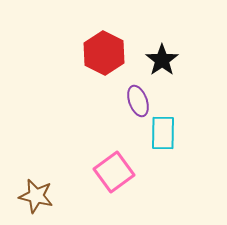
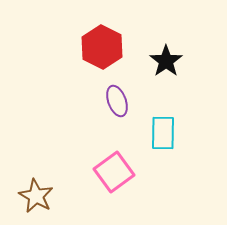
red hexagon: moved 2 px left, 6 px up
black star: moved 4 px right, 1 px down
purple ellipse: moved 21 px left
brown star: rotated 16 degrees clockwise
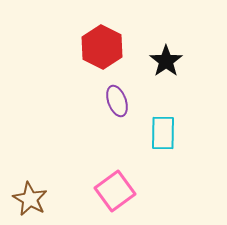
pink square: moved 1 px right, 19 px down
brown star: moved 6 px left, 3 px down
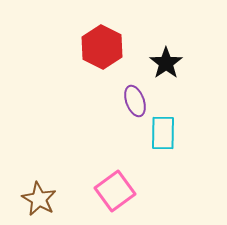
black star: moved 2 px down
purple ellipse: moved 18 px right
brown star: moved 9 px right
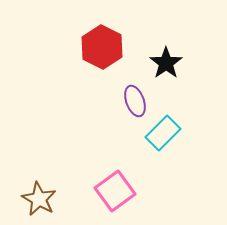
cyan rectangle: rotated 44 degrees clockwise
